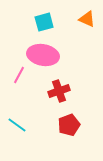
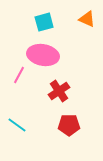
red cross: rotated 15 degrees counterclockwise
red pentagon: rotated 20 degrees clockwise
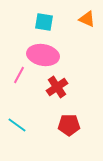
cyan square: rotated 24 degrees clockwise
red cross: moved 2 px left, 4 px up
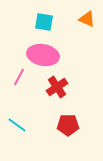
pink line: moved 2 px down
red pentagon: moved 1 px left
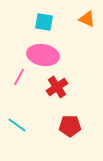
red pentagon: moved 2 px right, 1 px down
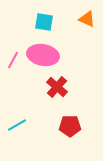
pink line: moved 6 px left, 17 px up
red cross: rotated 15 degrees counterclockwise
cyan line: rotated 66 degrees counterclockwise
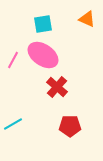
cyan square: moved 1 px left, 2 px down; rotated 18 degrees counterclockwise
pink ellipse: rotated 24 degrees clockwise
cyan line: moved 4 px left, 1 px up
